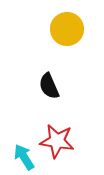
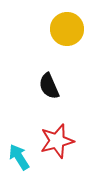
red star: rotated 24 degrees counterclockwise
cyan arrow: moved 5 px left
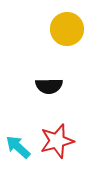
black semicircle: rotated 68 degrees counterclockwise
cyan arrow: moved 1 px left, 10 px up; rotated 16 degrees counterclockwise
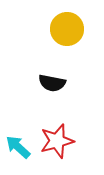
black semicircle: moved 3 px right, 3 px up; rotated 12 degrees clockwise
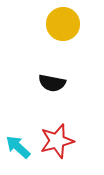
yellow circle: moved 4 px left, 5 px up
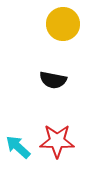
black semicircle: moved 1 px right, 3 px up
red star: rotated 16 degrees clockwise
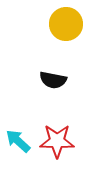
yellow circle: moved 3 px right
cyan arrow: moved 6 px up
